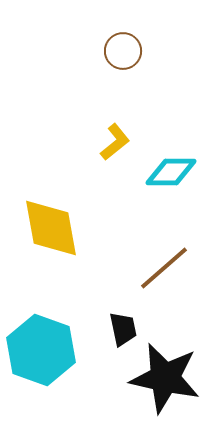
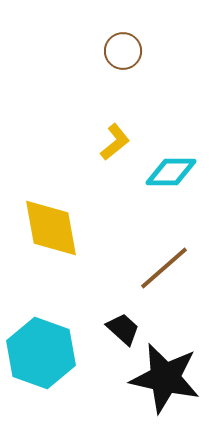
black trapezoid: rotated 36 degrees counterclockwise
cyan hexagon: moved 3 px down
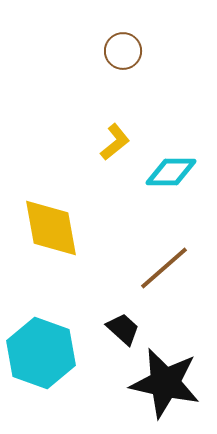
black star: moved 5 px down
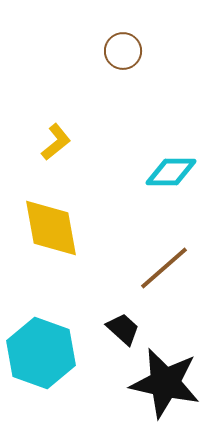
yellow L-shape: moved 59 px left
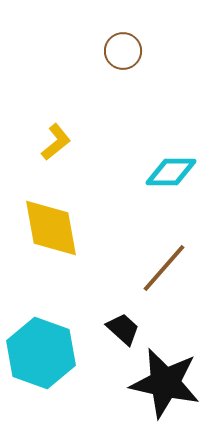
brown line: rotated 8 degrees counterclockwise
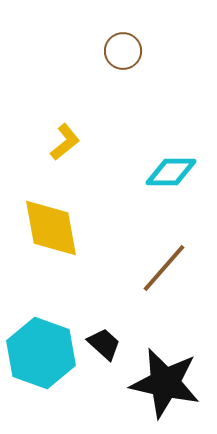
yellow L-shape: moved 9 px right
black trapezoid: moved 19 px left, 15 px down
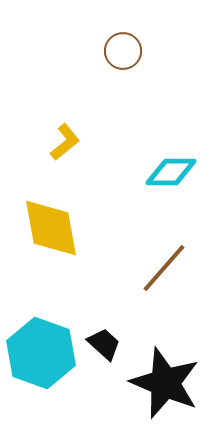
black star: rotated 10 degrees clockwise
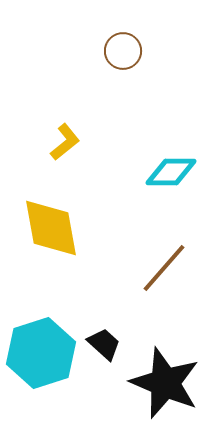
cyan hexagon: rotated 22 degrees clockwise
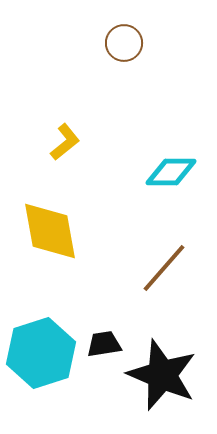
brown circle: moved 1 px right, 8 px up
yellow diamond: moved 1 px left, 3 px down
black trapezoid: rotated 51 degrees counterclockwise
black star: moved 3 px left, 8 px up
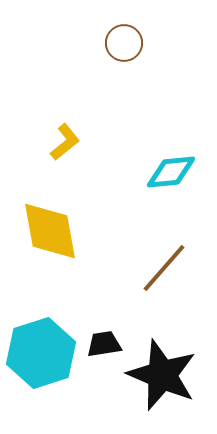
cyan diamond: rotated 6 degrees counterclockwise
